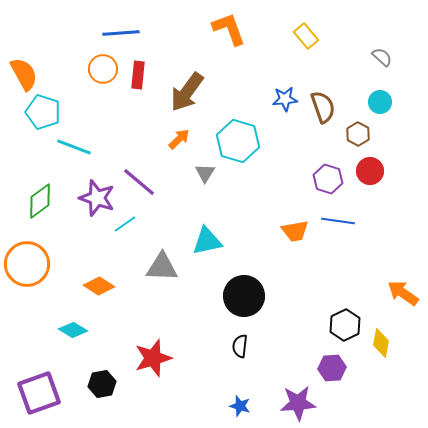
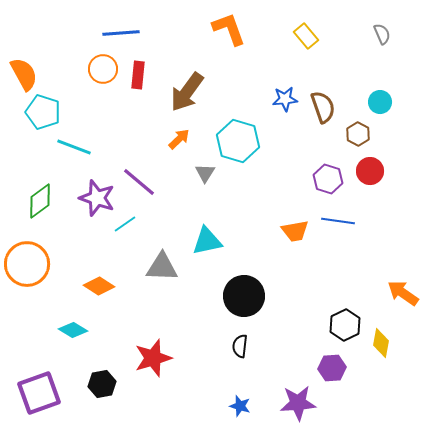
gray semicircle at (382, 57): moved 23 px up; rotated 25 degrees clockwise
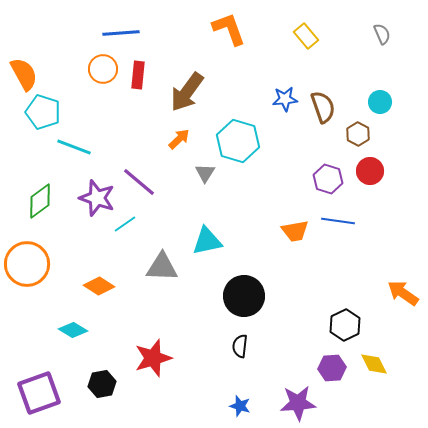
yellow diamond at (381, 343): moved 7 px left, 21 px down; rotated 36 degrees counterclockwise
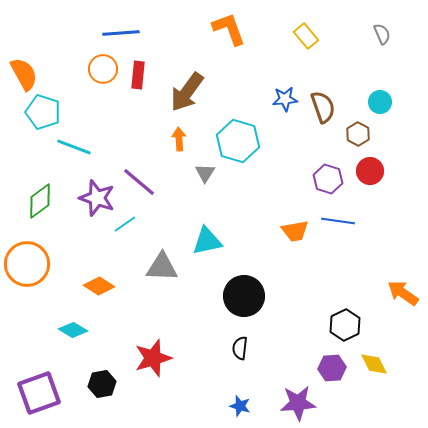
orange arrow at (179, 139): rotated 50 degrees counterclockwise
black semicircle at (240, 346): moved 2 px down
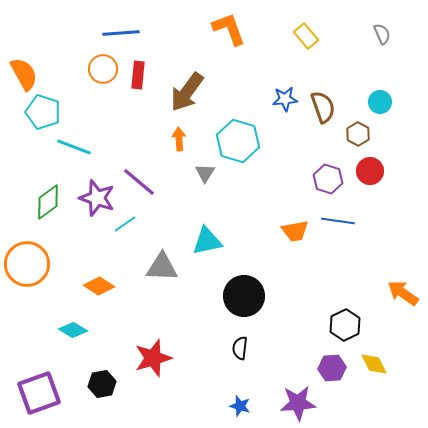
green diamond at (40, 201): moved 8 px right, 1 px down
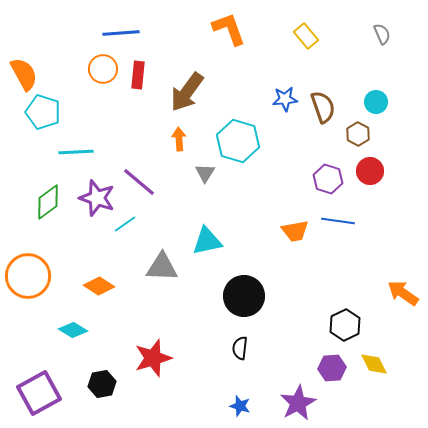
cyan circle at (380, 102): moved 4 px left
cyan line at (74, 147): moved 2 px right, 5 px down; rotated 24 degrees counterclockwise
orange circle at (27, 264): moved 1 px right, 12 px down
purple square at (39, 393): rotated 9 degrees counterclockwise
purple star at (298, 403): rotated 24 degrees counterclockwise
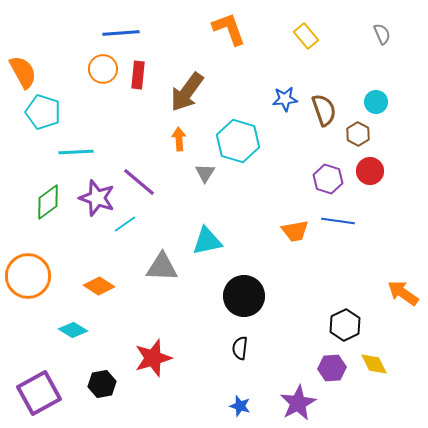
orange semicircle at (24, 74): moved 1 px left, 2 px up
brown semicircle at (323, 107): moved 1 px right, 3 px down
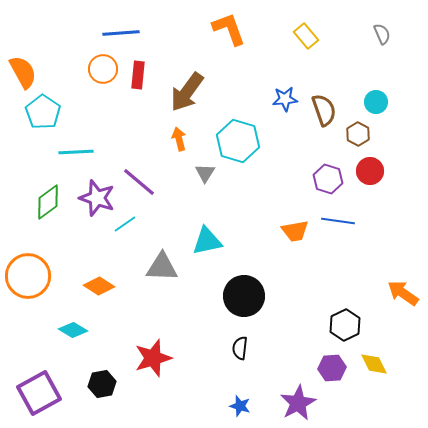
cyan pentagon at (43, 112): rotated 16 degrees clockwise
orange arrow at (179, 139): rotated 10 degrees counterclockwise
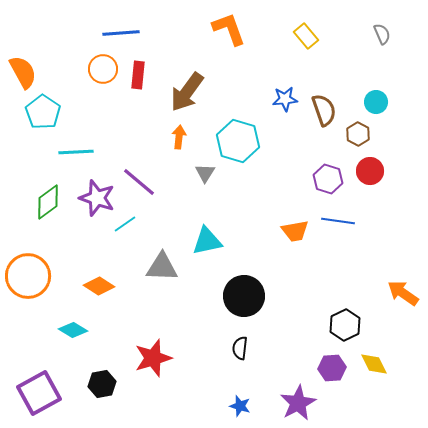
orange arrow at (179, 139): moved 2 px up; rotated 20 degrees clockwise
